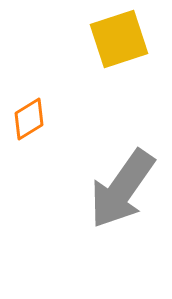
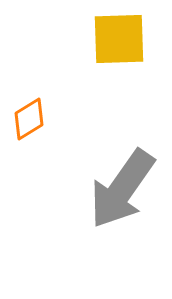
yellow square: rotated 16 degrees clockwise
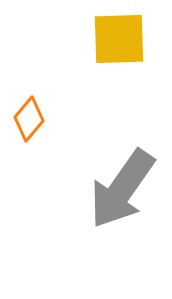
orange diamond: rotated 18 degrees counterclockwise
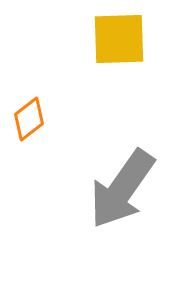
orange diamond: rotated 12 degrees clockwise
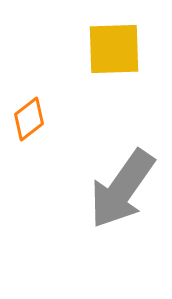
yellow square: moved 5 px left, 10 px down
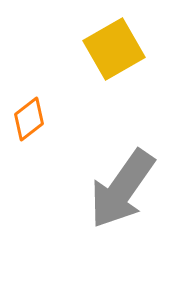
yellow square: rotated 28 degrees counterclockwise
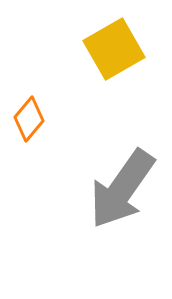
orange diamond: rotated 12 degrees counterclockwise
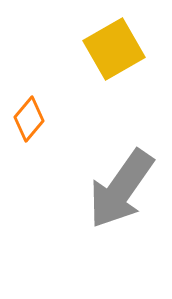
gray arrow: moved 1 px left
